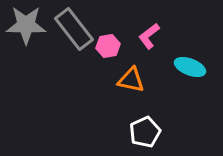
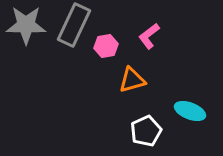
gray rectangle: moved 4 px up; rotated 63 degrees clockwise
pink hexagon: moved 2 px left
cyan ellipse: moved 44 px down
orange triangle: moved 1 px right; rotated 28 degrees counterclockwise
white pentagon: moved 1 px right, 1 px up
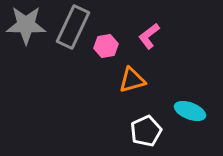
gray rectangle: moved 1 px left, 2 px down
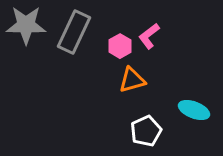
gray rectangle: moved 1 px right, 5 px down
pink hexagon: moved 14 px right; rotated 20 degrees counterclockwise
cyan ellipse: moved 4 px right, 1 px up
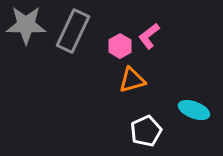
gray rectangle: moved 1 px left, 1 px up
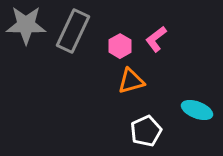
pink L-shape: moved 7 px right, 3 px down
orange triangle: moved 1 px left, 1 px down
cyan ellipse: moved 3 px right
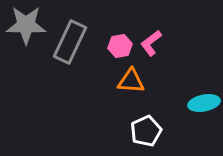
gray rectangle: moved 3 px left, 11 px down
pink L-shape: moved 5 px left, 4 px down
pink hexagon: rotated 20 degrees clockwise
orange triangle: rotated 20 degrees clockwise
cyan ellipse: moved 7 px right, 7 px up; rotated 32 degrees counterclockwise
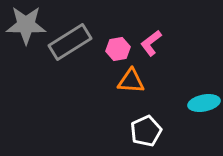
gray rectangle: rotated 33 degrees clockwise
pink hexagon: moved 2 px left, 3 px down
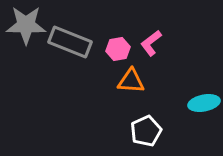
gray rectangle: rotated 54 degrees clockwise
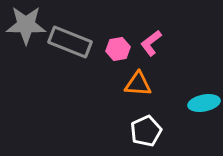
orange triangle: moved 7 px right, 3 px down
